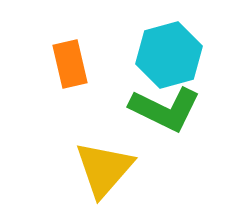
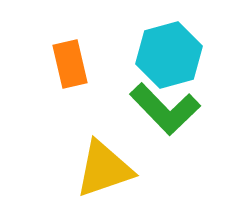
green L-shape: rotated 20 degrees clockwise
yellow triangle: rotated 30 degrees clockwise
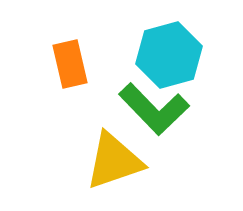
green L-shape: moved 11 px left
yellow triangle: moved 10 px right, 8 px up
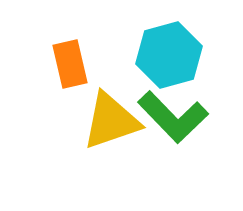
green L-shape: moved 19 px right, 8 px down
yellow triangle: moved 3 px left, 40 px up
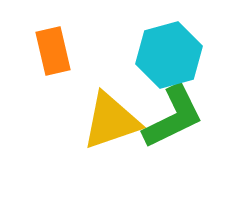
orange rectangle: moved 17 px left, 13 px up
green L-shape: rotated 72 degrees counterclockwise
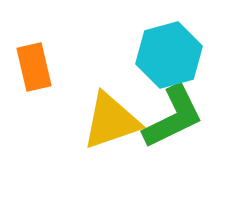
orange rectangle: moved 19 px left, 16 px down
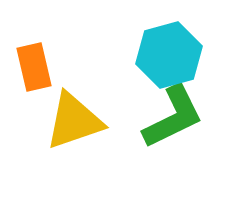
yellow triangle: moved 37 px left
